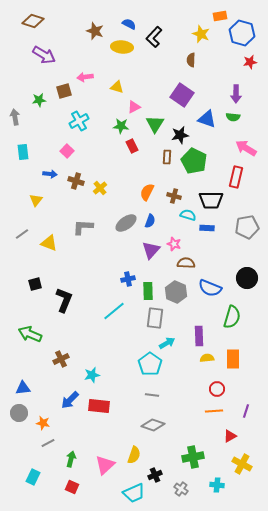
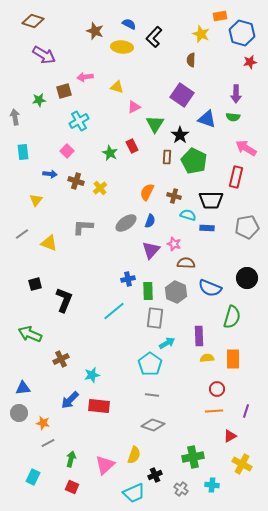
green star at (121, 126): moved 11 px left, 27 px down; rotated 21 degrees clockwise
black star at (180, 135): rotated 24 degrees counterclockwise
cyan cross at (217, 485): moved 5 px left
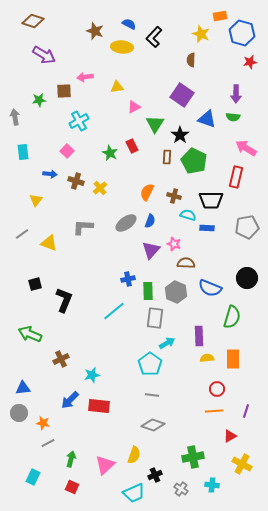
yellow triangle at (117, 87): rotated 24 degrees counterclockwise
brown square at (64, 91): rotated 14 degrees clockwise
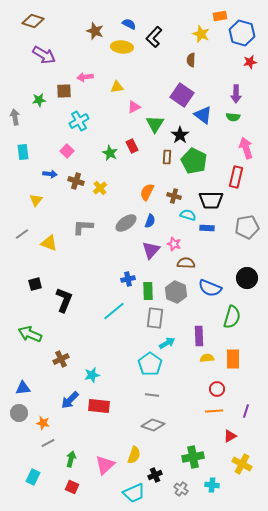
blue triangle at (207, 119): moved 4 px left, 4 px up; rotated 18 degrees clockwise
pink arrow at (246, 148): rotated 40 degrees clockwise
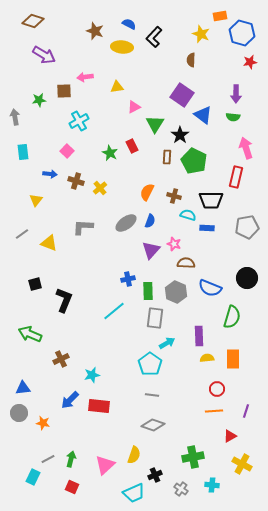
gray line at (48, 443): moved 16 px down
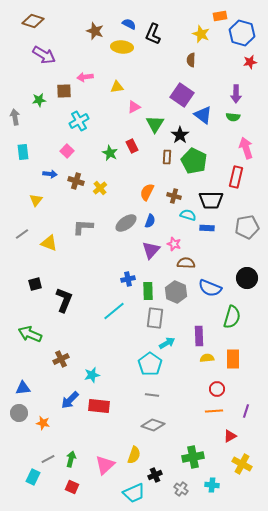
black L-shape at (154, 37): moved 1 px left, 3 px up; rotated 20 degrees counterclockwise
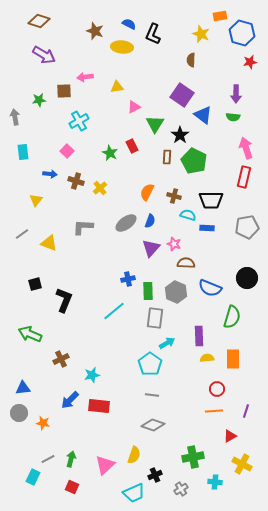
brown diamond at (33, 21): moved 6 px right
red rectangle at (236, 177): moved 8 px right
purple triangle at (151, 250): moved 2 px up
cyan cross at (212, 485): moved 3 px right, 3 px up
gray cross at (181, 489): rotated 24 degrees clockwise
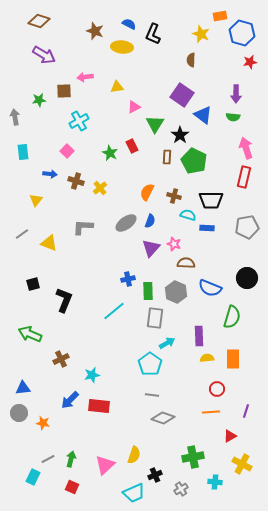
black square at (35, 284): moved 2 px left
orange line at (214, 411): moved 3 px left, 1 px down
gray diamond at (153, 425): moved 10 px right, 7 px up
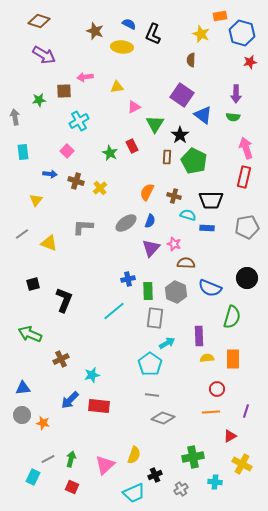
gray circle at (19, 413): moved 3 px right, 2 px down
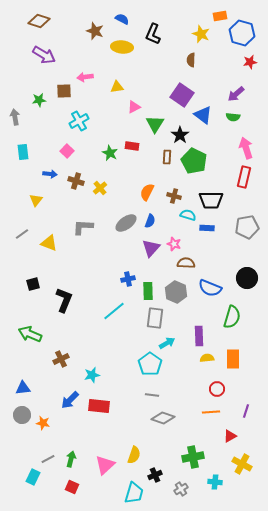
blue semicircle at (129, 24): moved 7 px left, 5 px up
purple arrow at (236, 94): rotated 48 degrees clockwise
red rectangle at (132, 146): rotated 56 degrees counterclockwise
cyan trapezoid at (134, 493): rotated 50 degrees counterclockwise
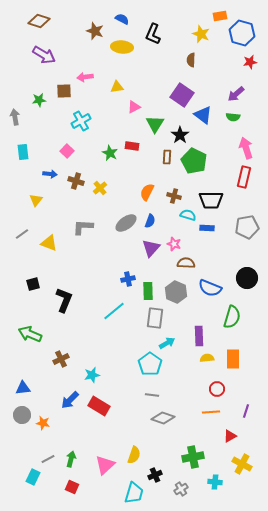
cyan cross at (79, 121): moved 2 px right
red rectangle at (99, 406): rotated 25 degrees clockwise
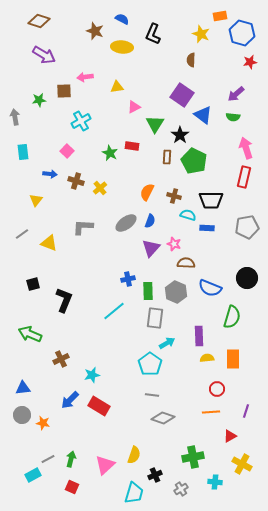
cyan rectangle at (33, 477): moved 2 px up; rotated 35 degrees clockwise
